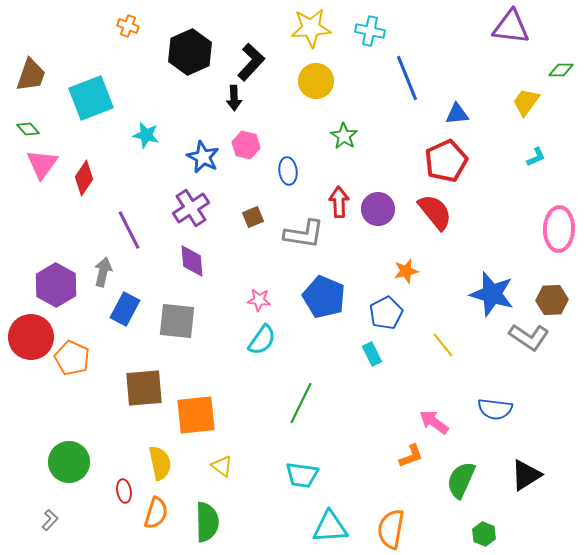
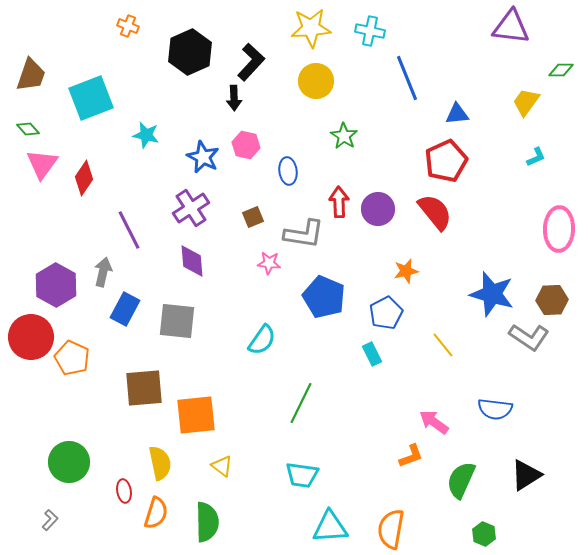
pink star at (259, 300): moved 10 px right, 37 px up
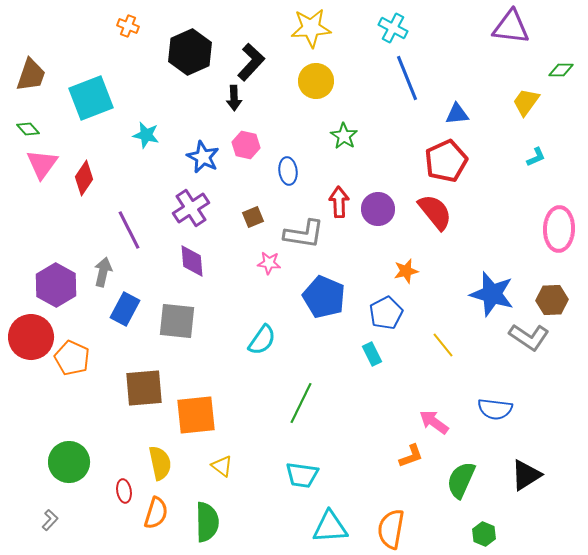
cyan cross at (370, 31): moved 23 px right, 3 px up; rotated 16 degrees clockwise
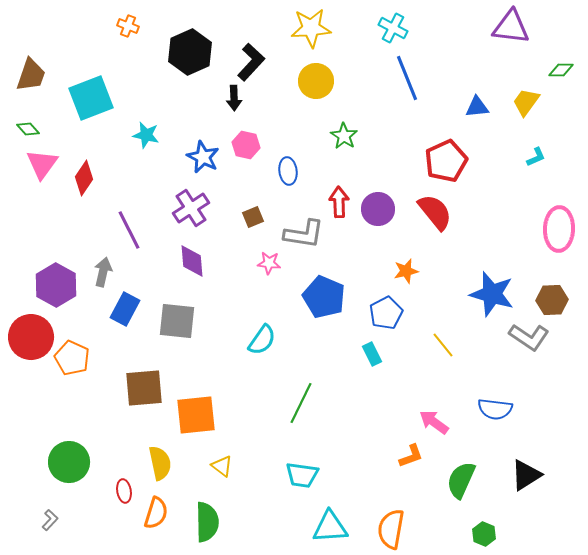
blue triangle at (457, 114): moved 20 px right, 7 px up
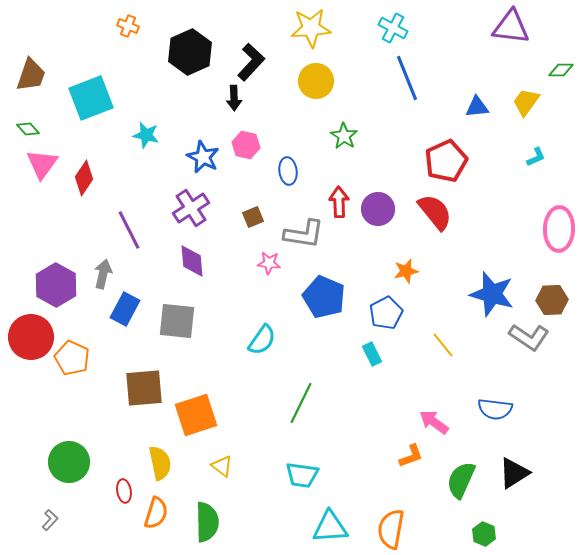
gray arrow at (103, 272): moved 2 px down
orange square at (196, 415): rotated 12 degrees counterclockwise
black triangle at (526, 475): moved 12 px left, 2 px up
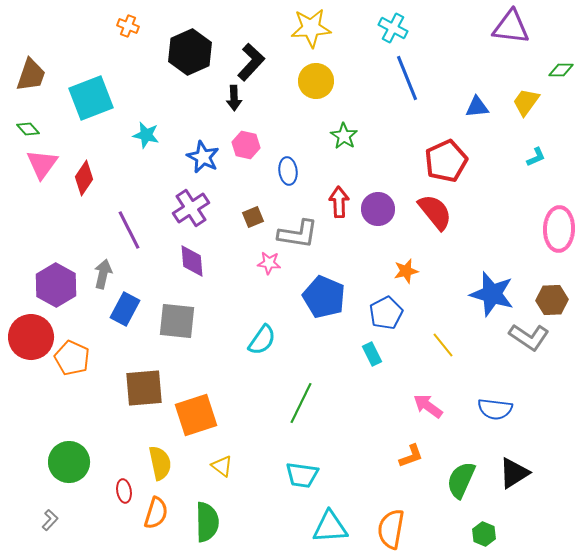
gray L-shape at (304, 234): moved 6 px left
pink arrow at (434, 422): moved 6 px left, 16 px up
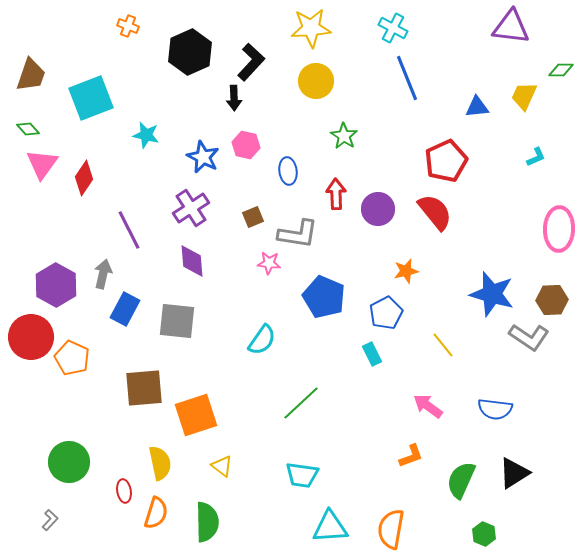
yellow trapezoid at (526, 102): moved 2 px left, 6 px up; rotated 12 degrees counterclockwise
red arrow at (339, 202): moved 3 px left, 8 px up
green line at (301, 403): rotated 21 degrees clockwise
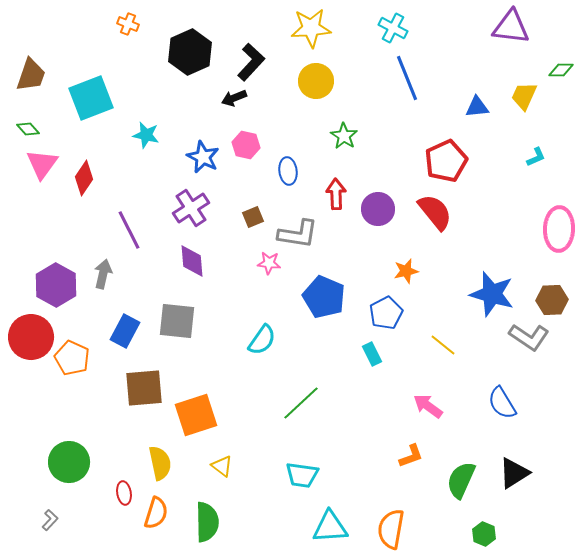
orange cross at (128, 26): moved 2 px up
black arrow at (234, 98): rotated 70 degrees clockwise
blue rectangle at (125, 309): moved 22 px down
yellow line at (443, 345): rotated 12 degrees counterclockwise
blue semicircle at (495, 409): moved 7 px right, 6 px up; rotated 52 degrees clockwise
red ellipse at (124, 491): moved 2 px down
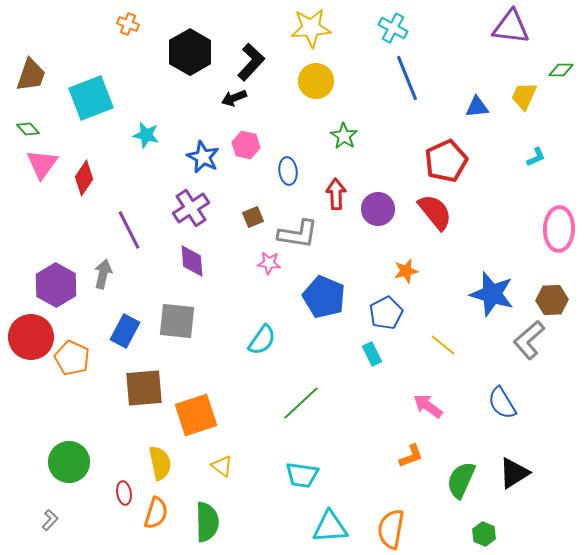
black hexagon at (190, 52): rotated 6 degrees counterclockwise
gray L-shape at (529, 337): moved 3 px down; rotated 105 degrees clockwise
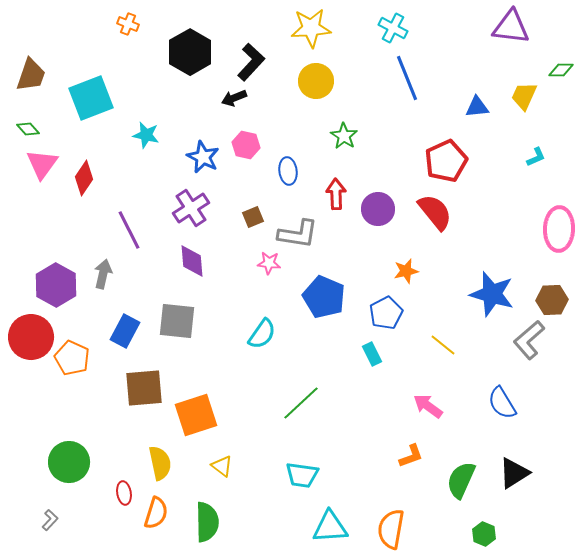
cyan semicircle at (262, 340): moved 6 px up
